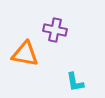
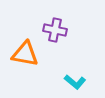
cyan L-shape: rotated 40 degrees counterclockwise
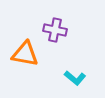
cyan L-shape: moved 4 px up
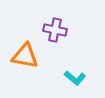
orange triangle: moved 2 px down
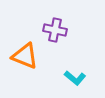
orange triangle: rotated 12 degrees clockwise
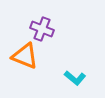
purple cross: moved 13 px left, 1 px up; rotated 10 degrees clockwise
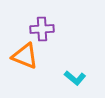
purple cross: rotated 25 degrees counterclockwise
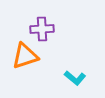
orange triangle: rotated 40 degrees counterclockwise
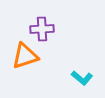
cyan L-shape: moved 7 px right
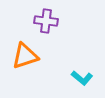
purple cross: moved 4 px right, 8 px up; rotated 10 degrees clockwise
